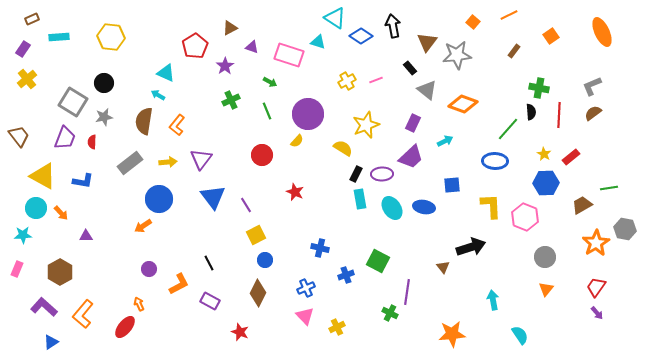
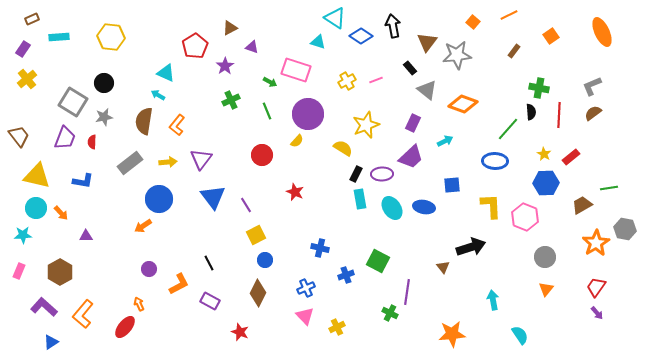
pink rectangle at (289, 55): moved 7 px right, 15 px down
yellow triangle at (43, 176): moved 6 px left; rotated 16 degrees counterclockwise
pink rectangle at (17, 269): moved 2 px right, 2 px down
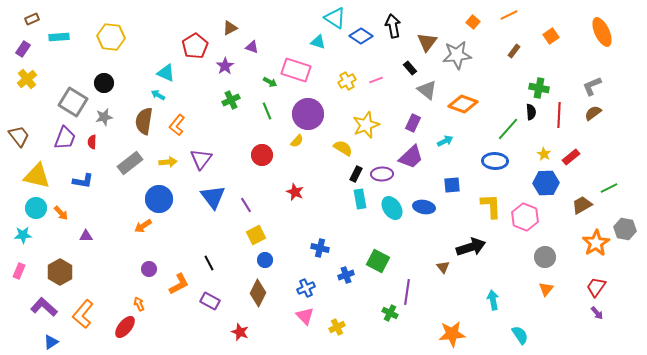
green line at (609, 188): rotated 18 degrees counterclockwise
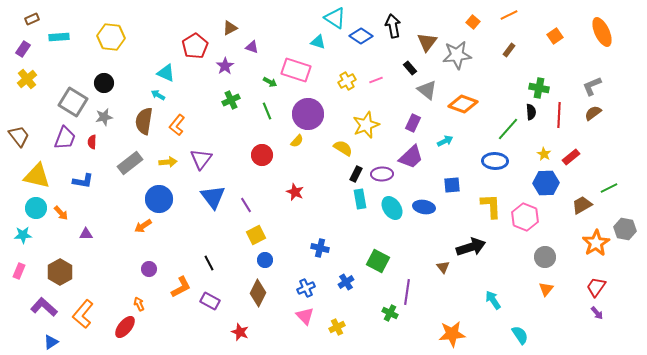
orange square at (551, 36): moved 4 px right
brown rectangle at (514, 51): moved 5 px left, 1 px up
purple triangle at (86, 236): moved 2 px up
blue cross at (346, 275): moved 7 px down; rotated 14 degrees counterclockwise
orange L-shape at (179, 284): moved 2 px right, 3 px down
cyan arrow at (493, 300): rotated 24 degrees counterclockwise
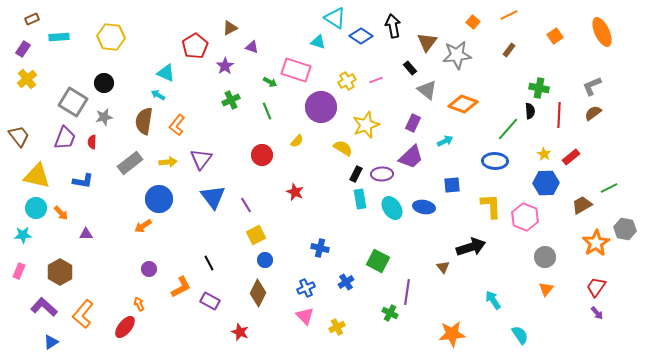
black semicircle at (531, 112): moved 1 px left, 1 px up
purple circle at (308, 114): moved 13 px right, 7 px up
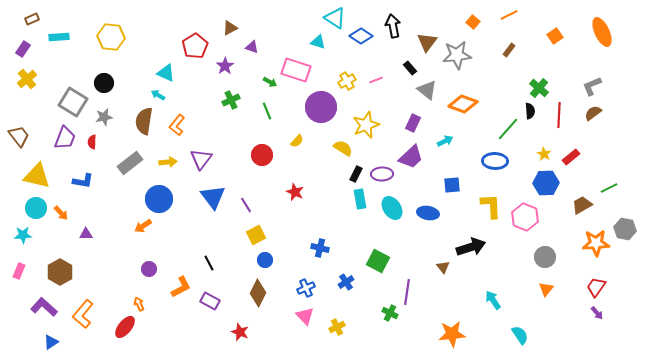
green cross at (539, 88): rotated 30 degrees clockwise
blue ellipse at (424, 207): moved 4 px right, 6 px down
orange star at (596, 243): rotated 28 degrees clockwise
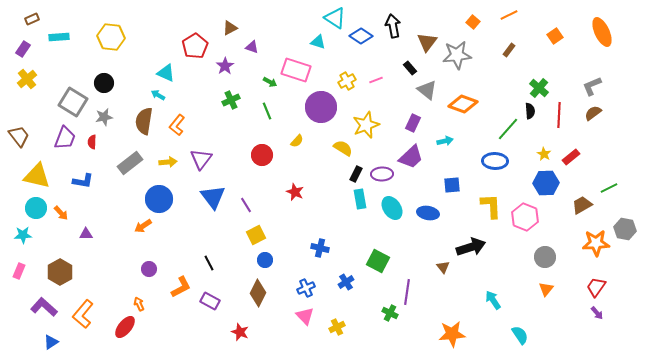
cyan arrow at (445, 141): rotated 14 degrees clockwise
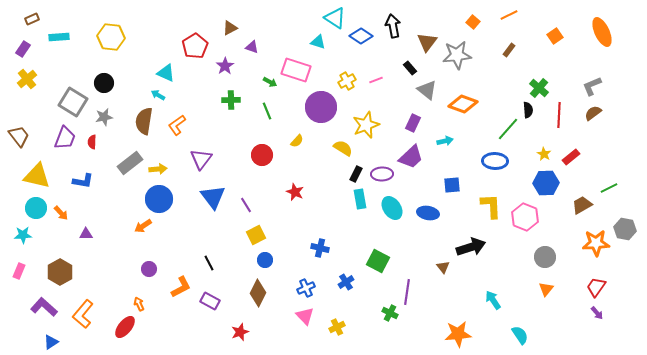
green cross at (231, 100): rotated 24 degrees clockwise
black semicircle at (530, 111): moved 2 px left, 1 px up
orange L-shape at (177, 125): rotated 15 degrees clockwise
yellow arrow at (168, 162): moved 10 px left, 7 px down
red star at (240, 332): rotated 30 degrees clockwise
orange star at (452, 334): moved 6 px right
